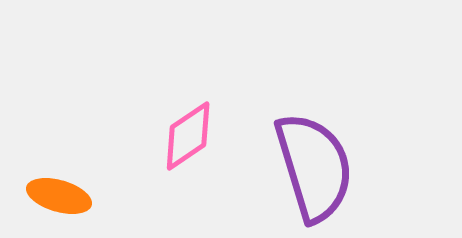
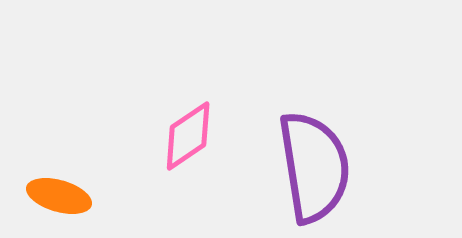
purple semicircle: rotated 8 degrees clockwise
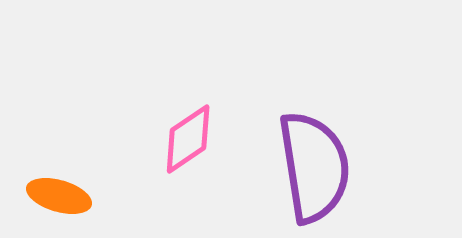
pink diamond: moved 3 px down
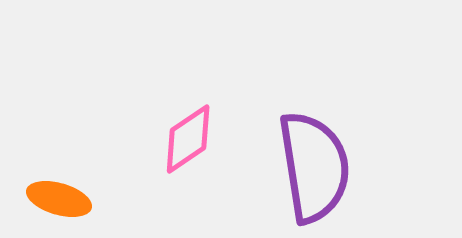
orange ellipse: moved 3 px down
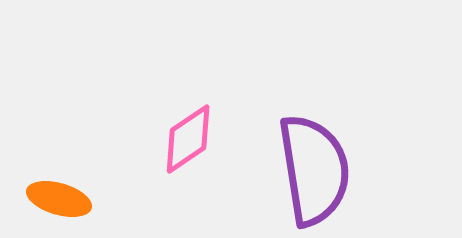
purple semicircle: moved 3 px down
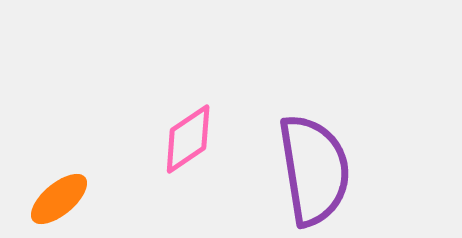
orange ellipse: rotated 56 degrees counterclockwise
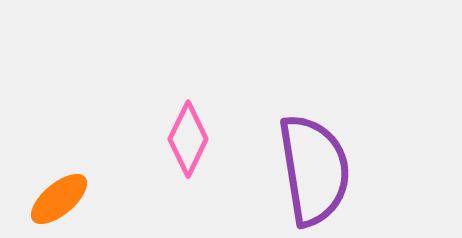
pink diamond: rotated 30 degrees counterclockwise
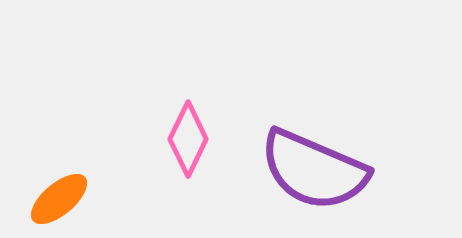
purple semicircle: rotated 122 degrees clockwise
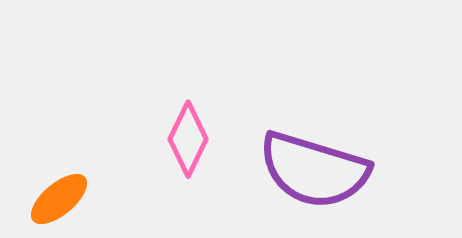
purple semicircle: rotated 6 degrees counterclockwise
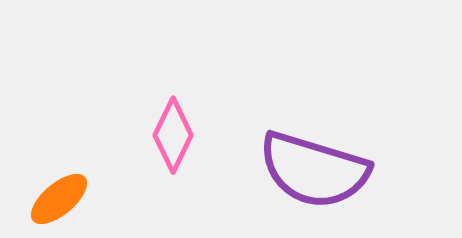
pink diamond: moved 15 px left, 4 px up
